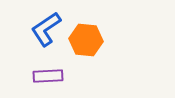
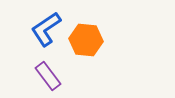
purple rectangle: rotated 56 degrees clockwise
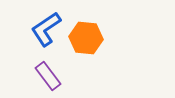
orange hexagon: moved 2 px up
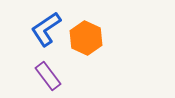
orange hexagon: rotated 20 degrees clockwise
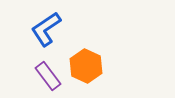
orange hexagon: moved 28 px down
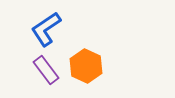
purple rectangle: moved 2 px left, 6 px up
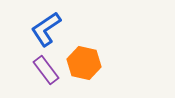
orange hexagon: moved 2 px left, 3 px up; rotated 12 degrees counterclockwise
